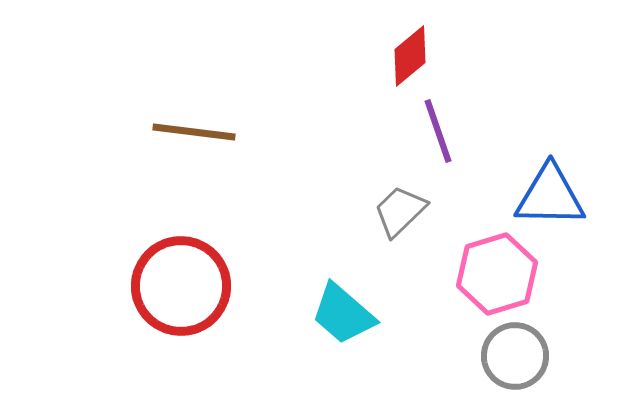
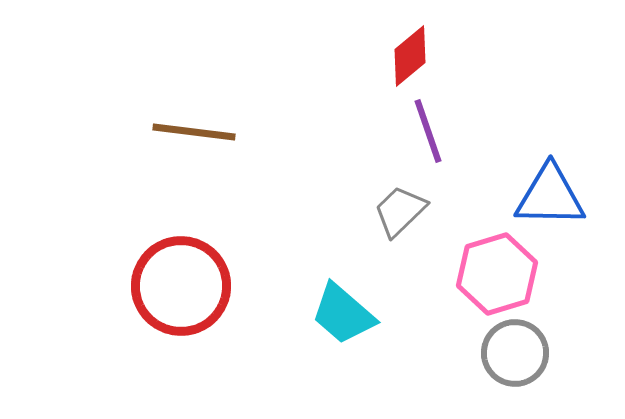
purple line: moved 10 px left
gray circle: moved 3 px up
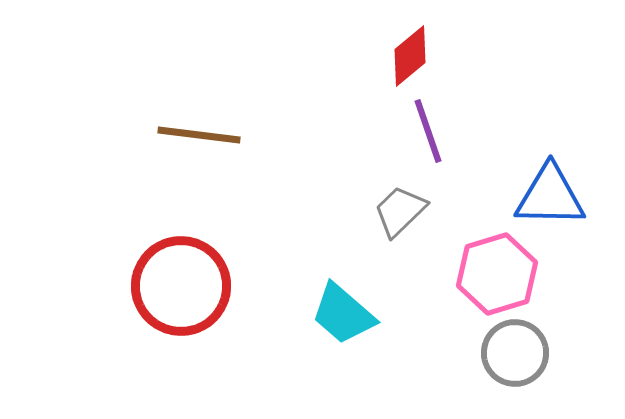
brown line: moved 5 px right, 3 px down
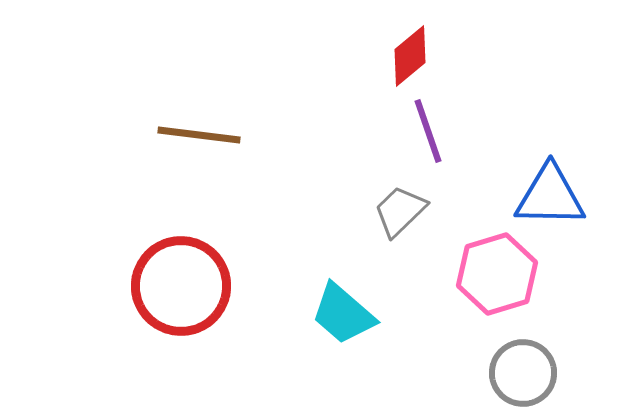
gray circle: moved 8 px right, 20 px down
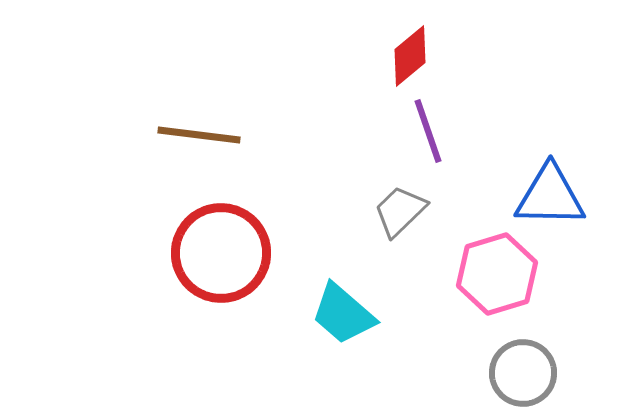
red circle: moved 40 px right, 33 px up
